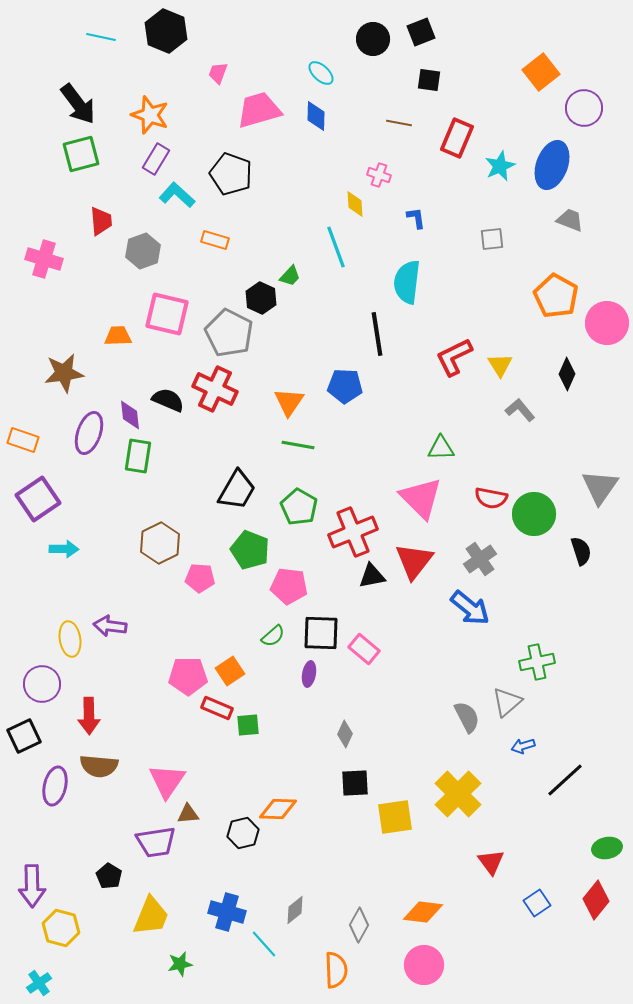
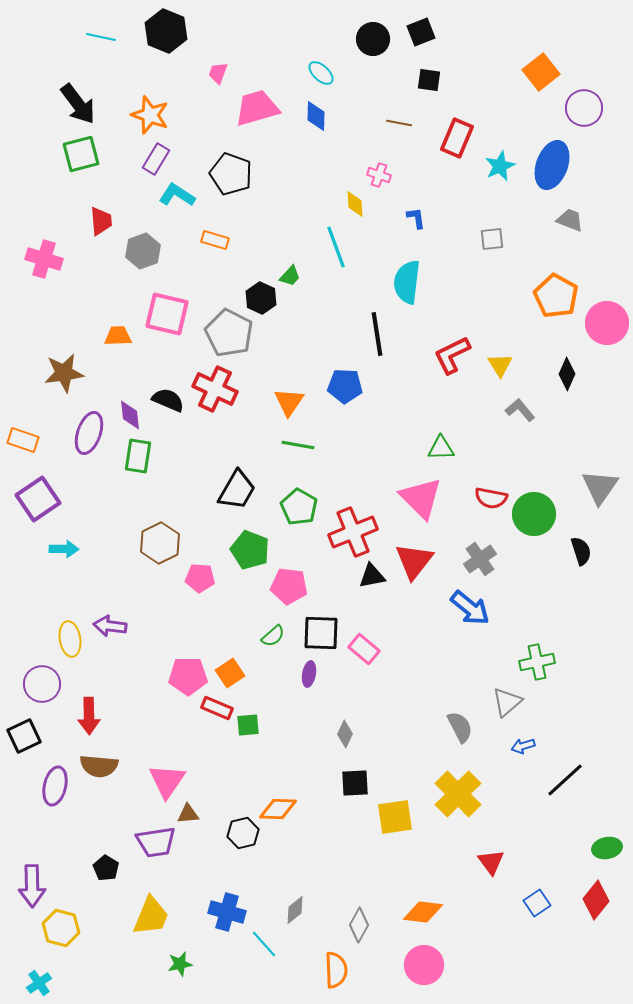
pink trapezoid at (259, 110): moved 2 px left, 2 px up
cyan L-shape at (177, 195): rotated 9 degrees counterclockwise
red L-shape at (454, 357): moved 2 px left, 2 px up
orange square at (230, 671): moved 2 px down
gray semicircle at (467, 717): moved 7 px left, 10 px down
black pentagon at (109, 876): moved 3 px left, 8 px up
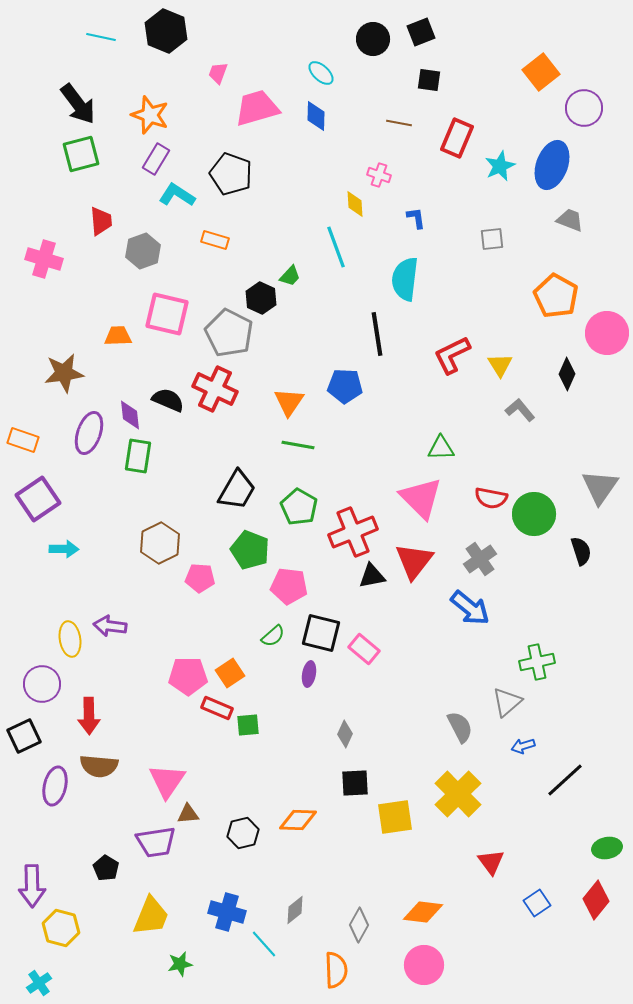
cyan semicircle at (407, 282): moved 2 px left, 3 px up
pink circle at (607, 323): moved 10 px down
black square at (321, 633): rotated 12 degrees clockwise
orange diamond at (278, 809): moved 20 px right, 11 px down
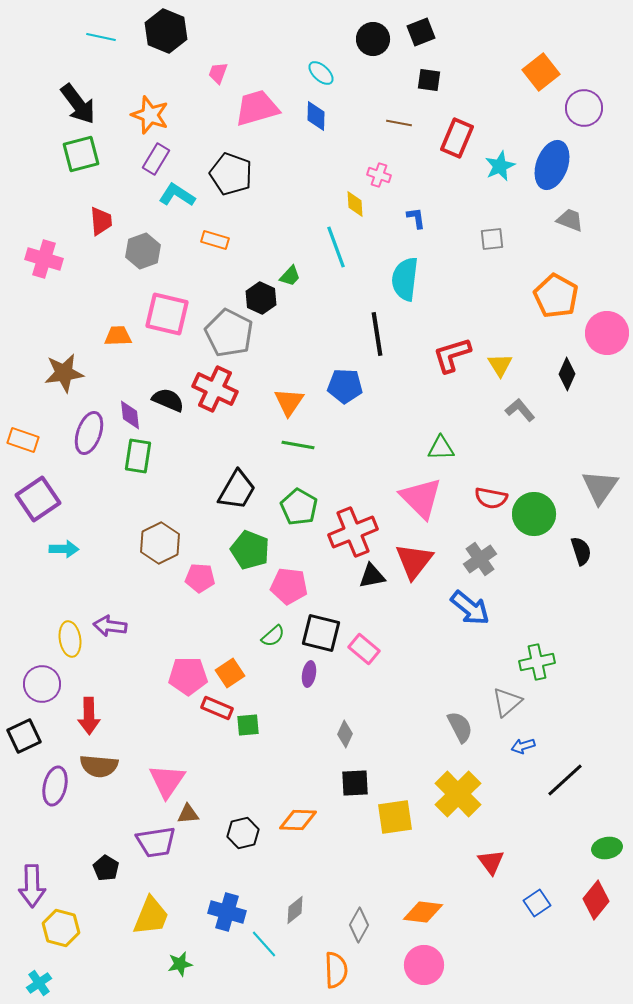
red L-shape at (452, 355): rotated 9 degrees clockwise
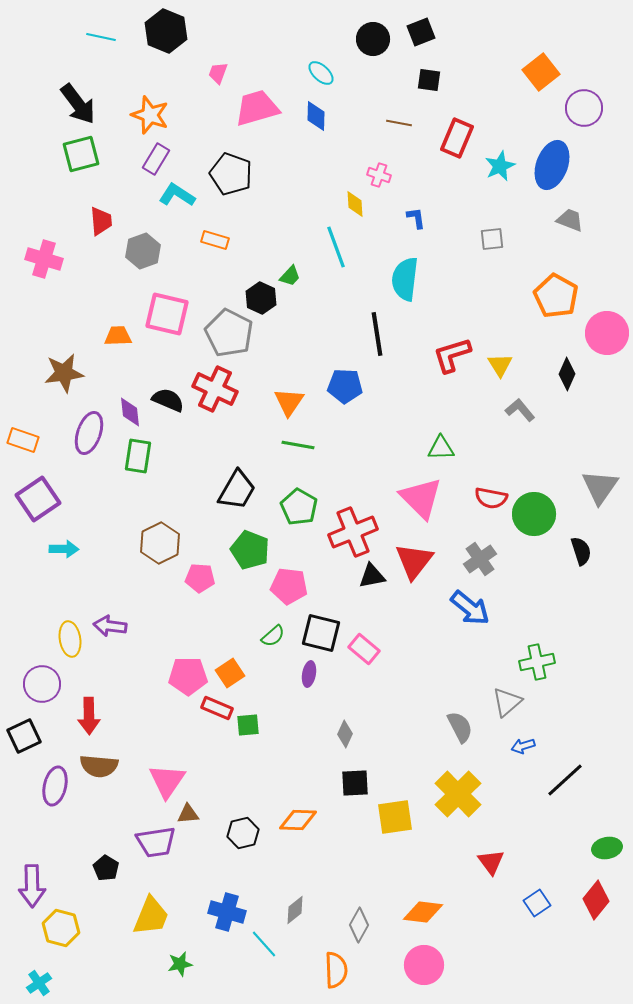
purple diamond at (130, 415): moved 3 px up
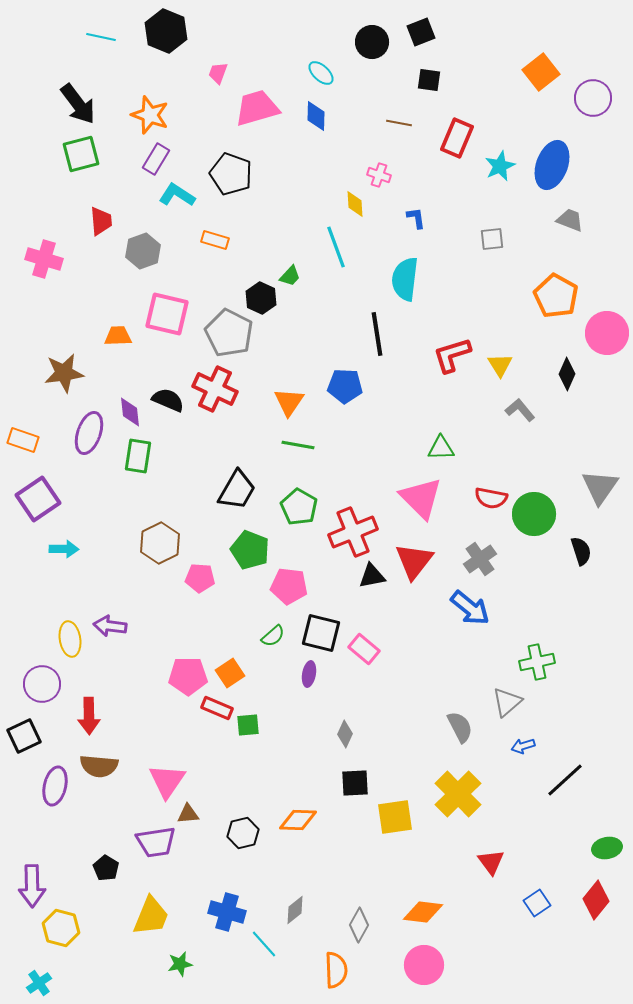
black circle at (373, 39): moved 1 px left, 3 px down
purple circle at (584, 108): moved 9 px right, 10 px up
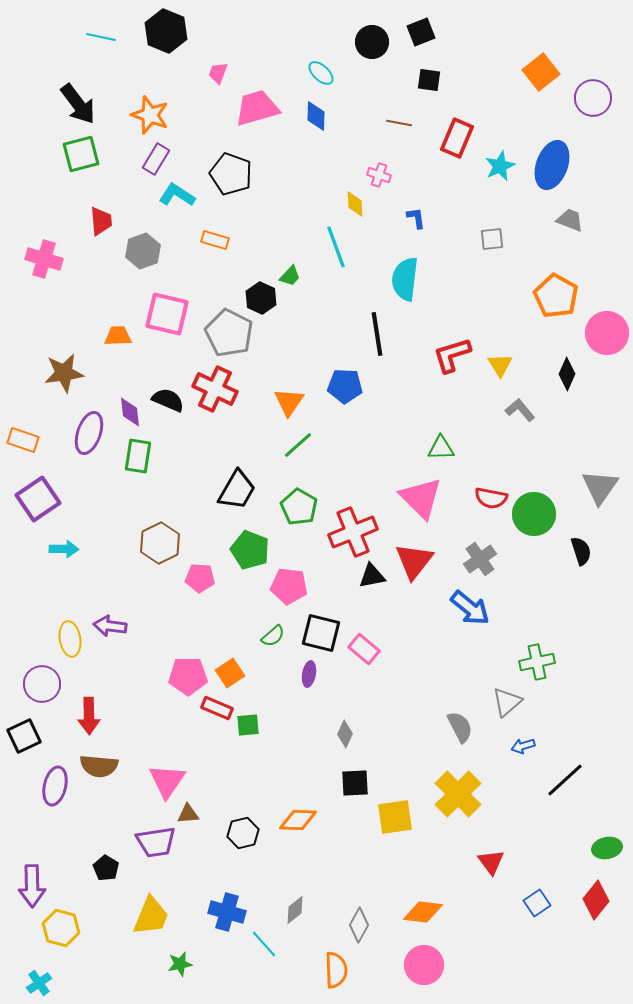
green line at (298, 445): rotated 52 degrees counterclockwise
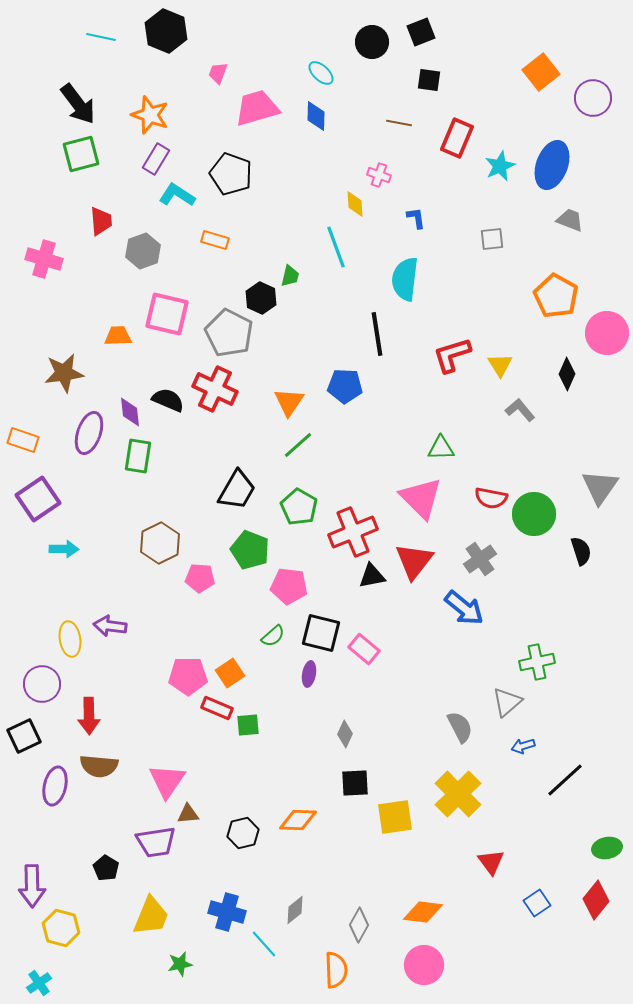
green trapezoid at (290, 276): rotated 30 degrees counterclockwise
blue arrow at (470, 608): moved 6 px left
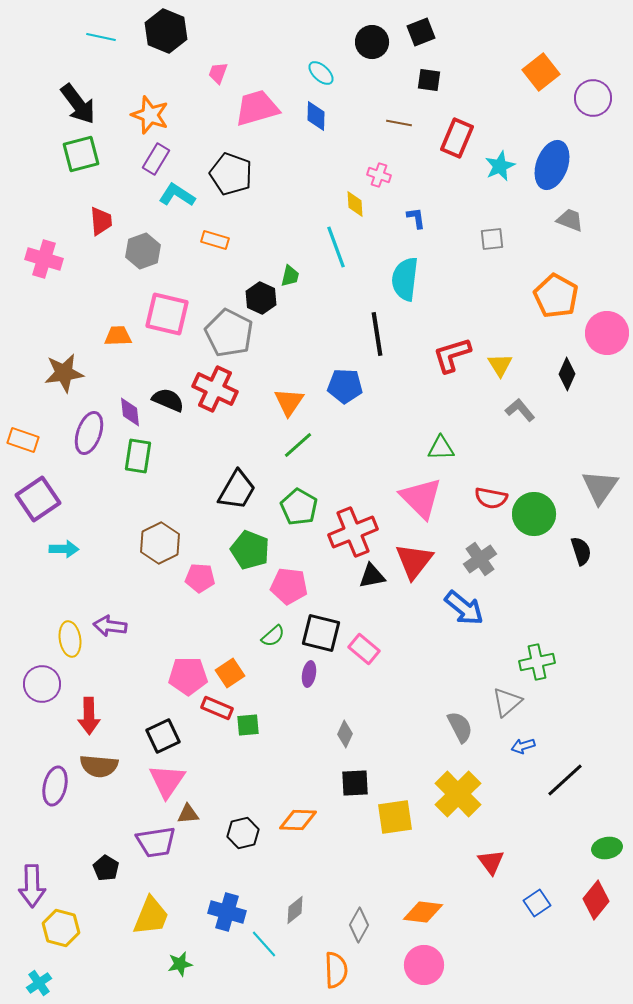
black square at (24, 736): moved 139 px right
